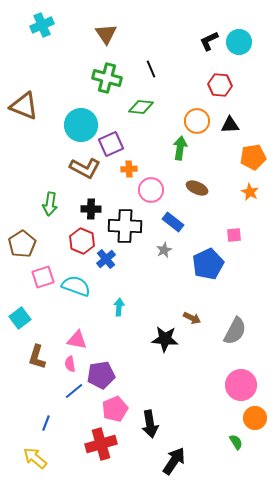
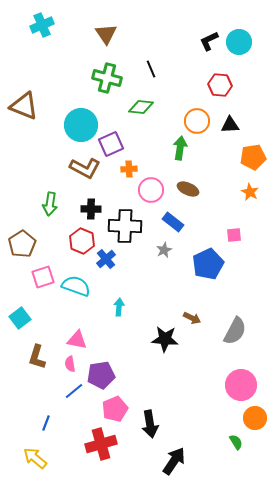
brown ellipse at (197, 188): moved 9 px left, 1 px down
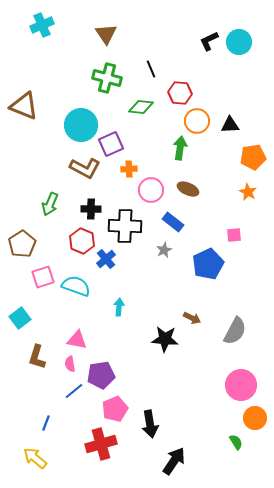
red hexagon at (220, 85): moved 40 px left, 8 px down
orange star at (250, 192): moved 2 px left
green arrow at (50, 204): rotated 15 degrees clockwise
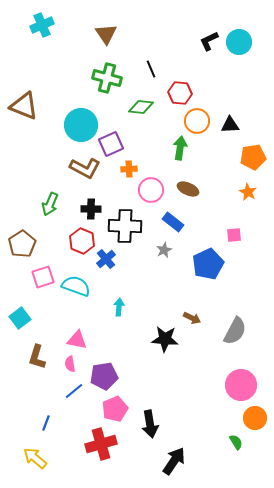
purple pentagon at (101, 375): moved 3 px right, 1 px down
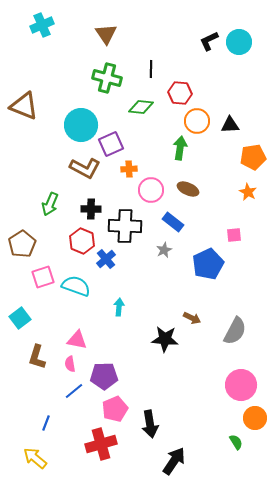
black line at (151, 69): rotated 24 degrees clockwise
purple pentagon at (104, 376): rotated 8 degrees clockwise
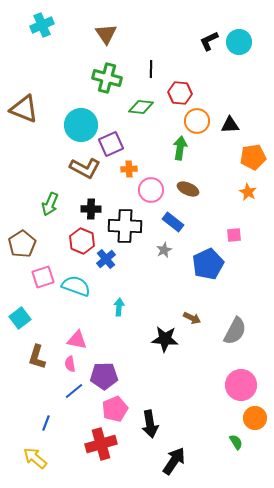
brown triangle at (24, 106): moved 3 px down
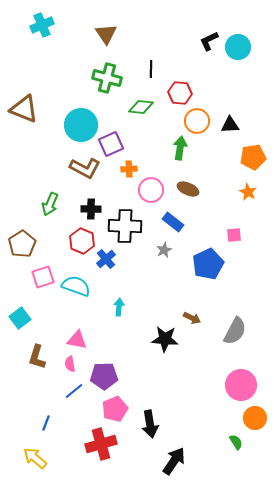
cyan circle at (239, 42): moved 1 px left, 5 px down
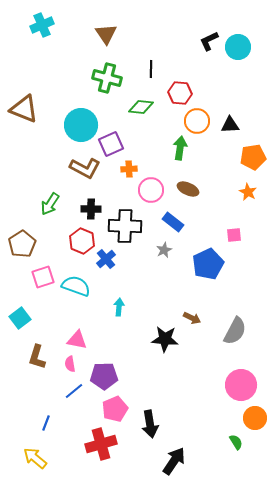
green arrow at (50, 204): rotated 10 degrees clockwise
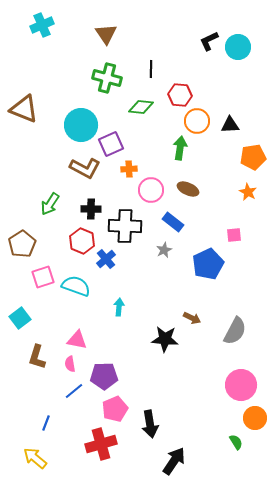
red hexagon at (180, 93): moved 2 px down
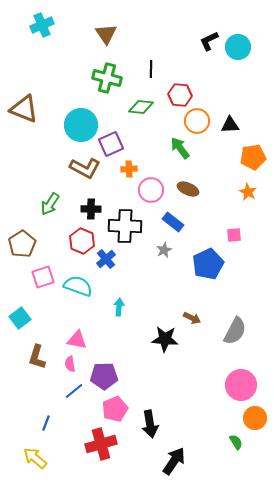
green arrow at (180, 148): rotated 45 degrees counterclockwise
cyan semicircle at (76, 286): moved 2 px right
